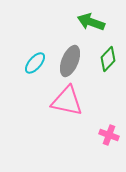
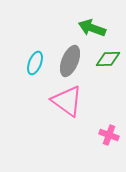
green arrow: moved 1 px right, 6 px down
green diamond: rotated 45 degrees clockwise
cyan ellipse: rotated 20 degrees counterclockwise
pink triangle: rotated 24 degrees clockwise
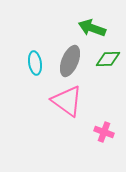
cyan ellipse: rotated 30 degrees counterclockwise
pink cross: moved 5 px left, 3 px up
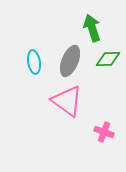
green arrow: rotated 52 degrees clockwise
cyan ellipse: moved 1 px left, 1 px up
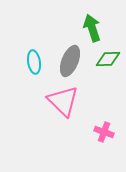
pink triangle: moved 4 px left; rotated 8 degrees clockwise
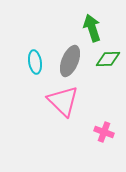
cyan ellipse: moved 1 px right
